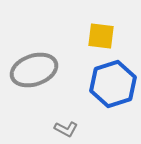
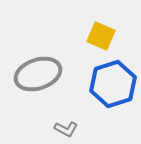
yellow square: rotated 16 degrees clockwise
gray ellipse: moved 4 px right, 4 px down
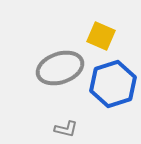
gray ellipse: moved 22 px right, 6 px up
gray L-shape: rotated 15 degrees counterclockwise
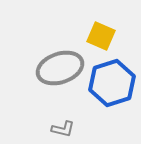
blue hexagon: moved 1 px left, 1 px up
gray L-shape: moved 3 px left
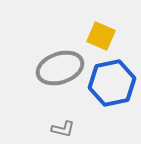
blue hexagon: rotated 6 degrees clockwise
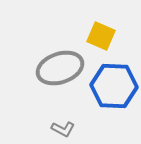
blue hexagon: moved 2 px right, 3 px down; rotated 15 degrees clockwise
gray L-shape: rotated 15 degrees clockwise
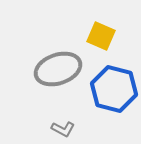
gray ellipse: moved 2 px left, 1 px down
blue hexagon: moved 3 px down; rotated 12 degrees clockwise
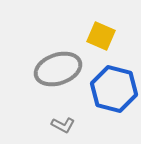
gray L-shape: moved 4 px up
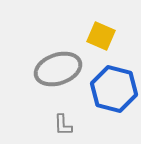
gray L-shape: rotated 60 degrees clockwise
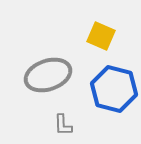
gray ellipse: moved 10 px left, 6 px down
